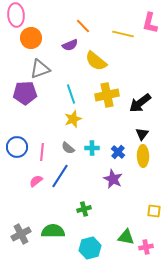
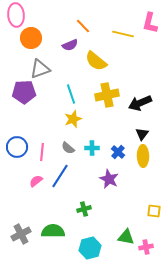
purple pentagon: moved 1 px left, 1 px up
black arrow: rotated 15 degrees clockwise
purple star: moved 4 px left
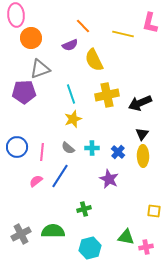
yellow semicircle: moved 2 px left, 1 px up; rotated 25 degrees clockwise
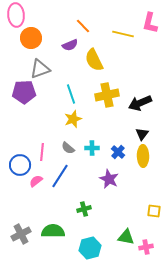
blue circle: moved 3 px right, 18 px down
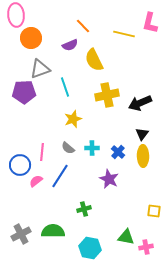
yellow line: moved 1 px right
cyan line: moved 6 px left, 7 px up
cyan hexagon: rotated 25 degrees clockwise
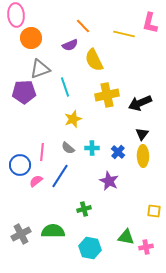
purple star: moved 2 px down
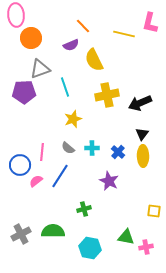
purple semicircle: moved 1 px right
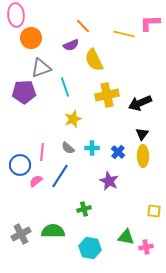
pink L-shape: rotated 75 degrees clockwise
gray triangle: moved 1 px right, 1 px up
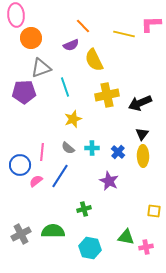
pink L-shape: moved 1 px right, 1 px down
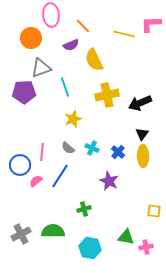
pink ellipse: moved 35 px right
cyan cross: rotated 24 degrees clockwise
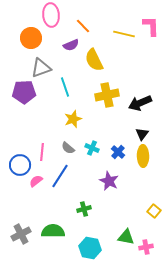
pink L-shape: moved 2 px down; rotated 90 degrees clockwise
yellow square: rotated 32 degrees clockwise
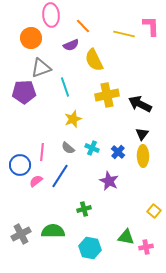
black arrow: moved 1 px down; rotated 50 degrees clockwise
